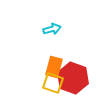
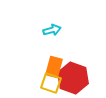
cyan arrow: moved 1 px down
yellow square: moved 2 px left
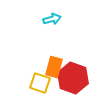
cyan arrow: moved 11 px up
yellow square: moved 11 px left
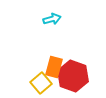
red hexagon: moved 2 px up
yellow square: moved 1 px right; rotated 30 degrees clockwise
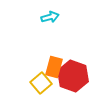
cyan arrow: moved 2 px left, 2 px up
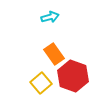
orange rectangle: moved 13 px up; rotated 50 degrees counterclockwise
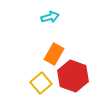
orange rectangle: rotated 65 degrees clockwise
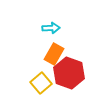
cyan arrow: moved 1 px right, 11 px down; rotated 12 degrees clockwise
red hexagon: moved 4 px left, 3 px up
